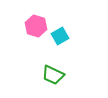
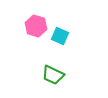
cyan square: rotated 36 degrees counterclockwise
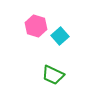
cyan square: rotated 24 degrees clockwise
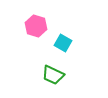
cyan square: moved 3 px right, 7 px down; rotated 18 degrees counterclockwise
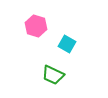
cyan square: moved 4 px right, 1 px down
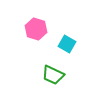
pink hexagon: moved 3 px down
